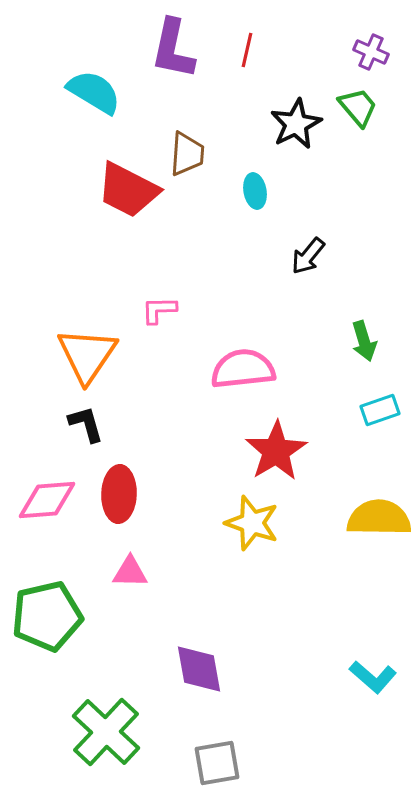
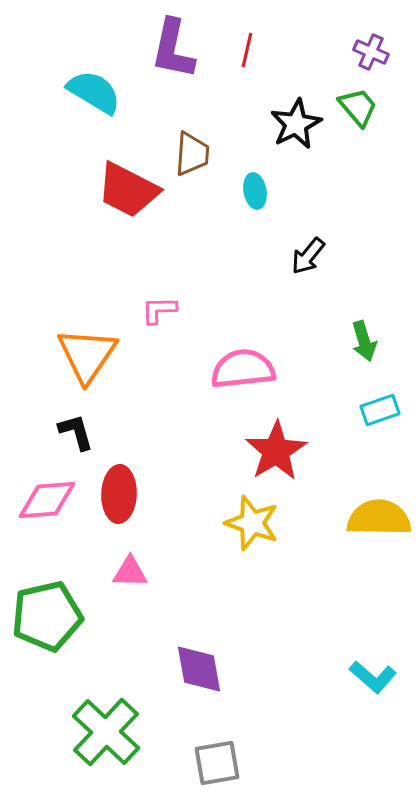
brown trapezoid: moved 5 px right
black L-shape: moved 10 px left, 8 px down
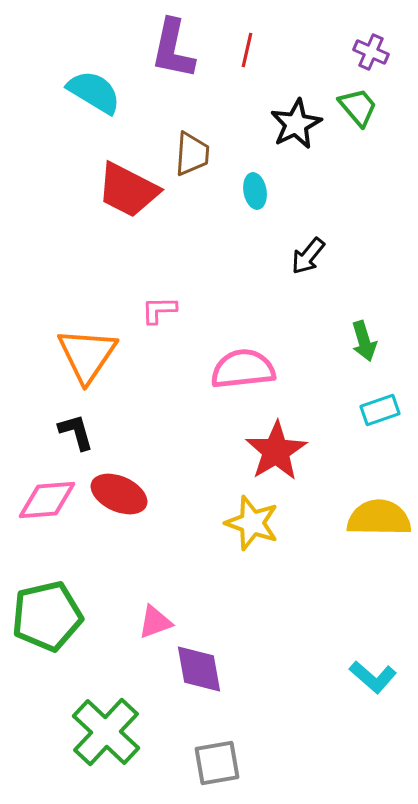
red ellipse: rotated 68 degrees counterclockwise
pink triangle: moved 25 px right, 50 px down; rotated 21 degrees counterclockwise
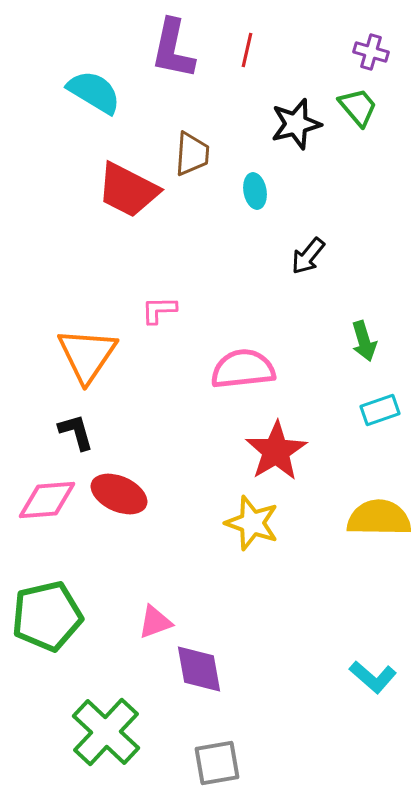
purple cross: rotated 8 degrees counterclockwise
black star: rotated 12 degrees clockwise
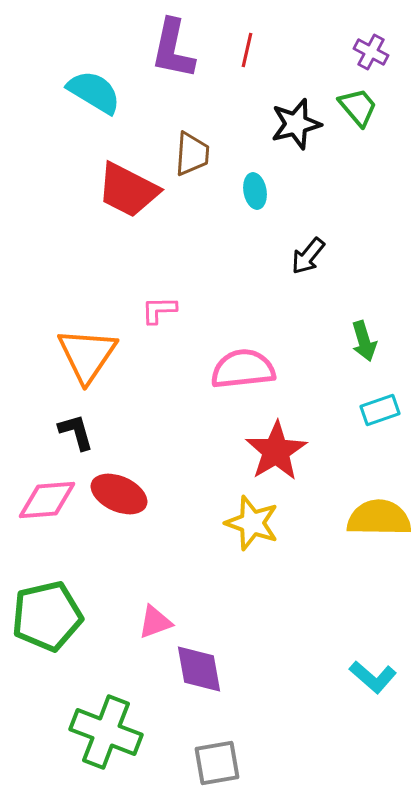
purple cross: rotated 12 degrees clockwise
green cross: rotated 22 degrees counterclockwise
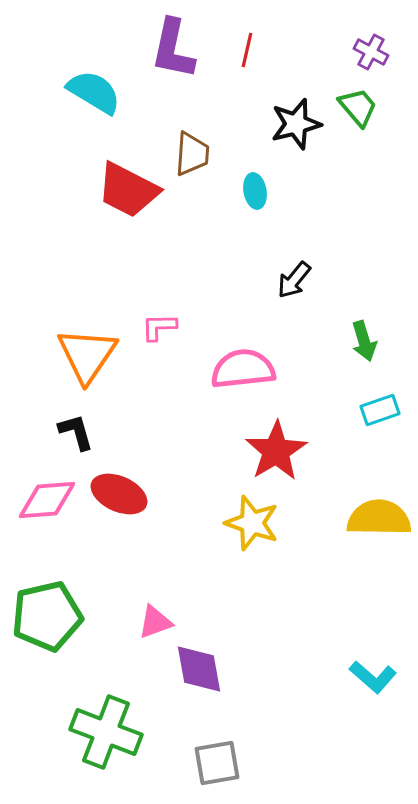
black arrow: moved 14 px left, 24 px down
pink L-shape: moved 17 px down
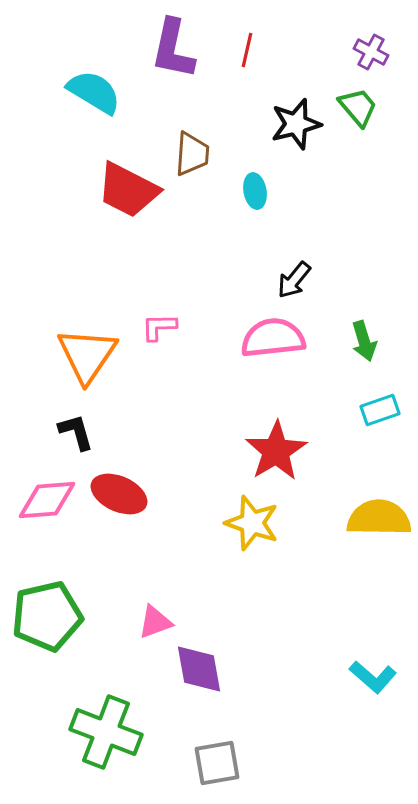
pink semicircle: moved 30 px right, 31 px up
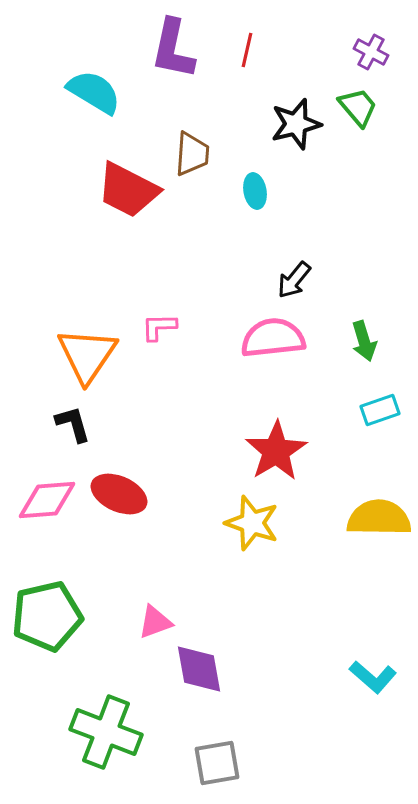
black L-shape: moved 3 px left, 8 px up
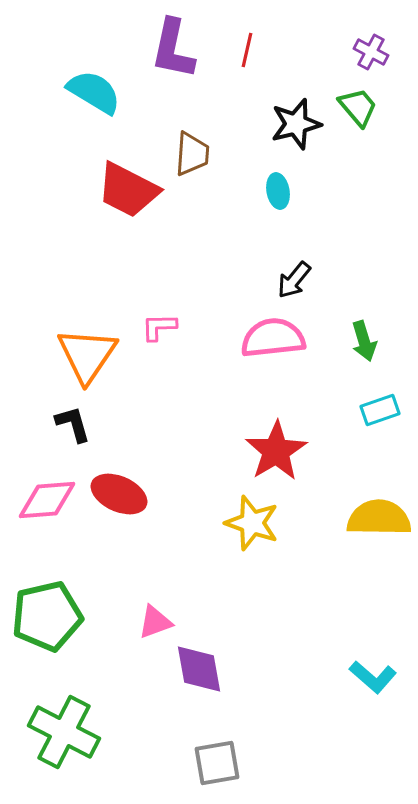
cyan ellipse: moved 23 px right
green cross: moved 42 px left; rotated 6 degrees clockwise
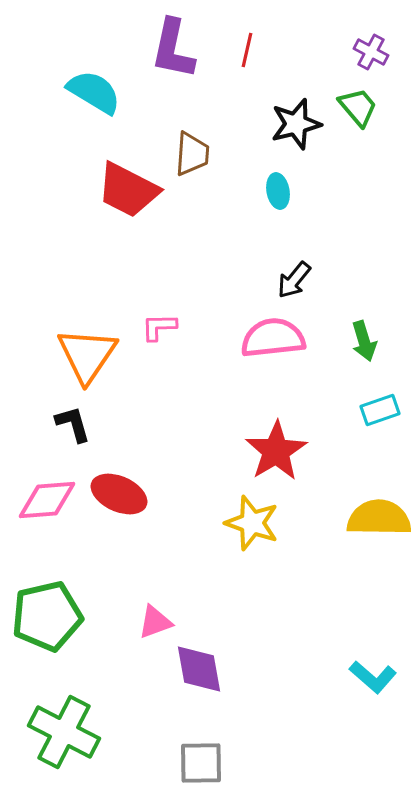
gray square: moved 16 px left; rotated 9 degrees clockwise
